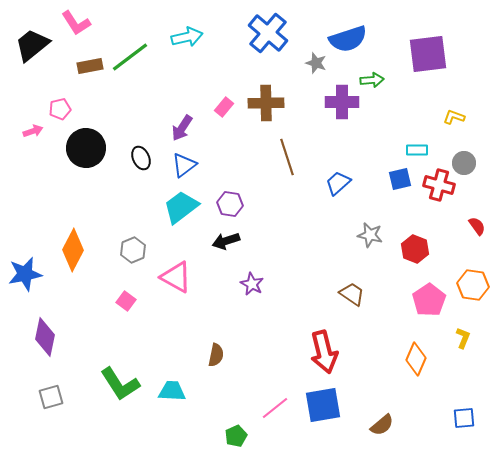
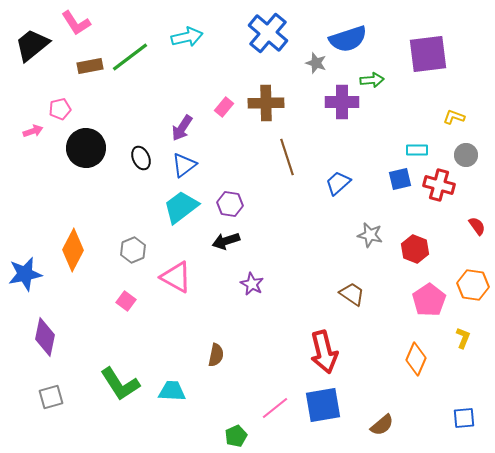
gray circle at (464, 163): moved 2 px right, 8 px up
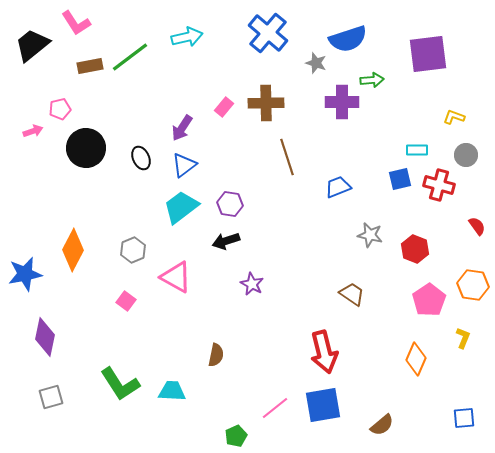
blue trapezoid at (338, 183): moved 4 px down; rotated 20 degrees clockwise
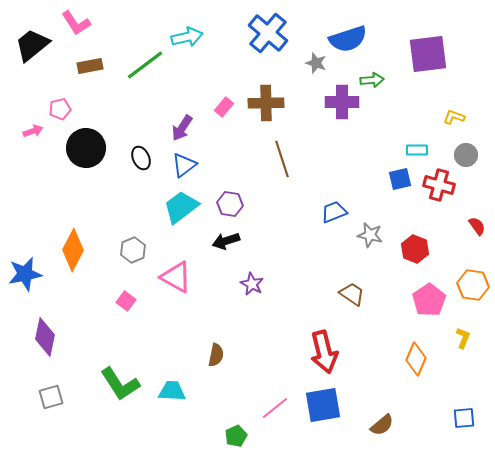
green line at (130, 57): moved 15 px right, 8 px down
brown line at (287, 157): moved 5 px left, 2 px down
blue trapezoid at (338, 187): moved 4 px left, 25 px down
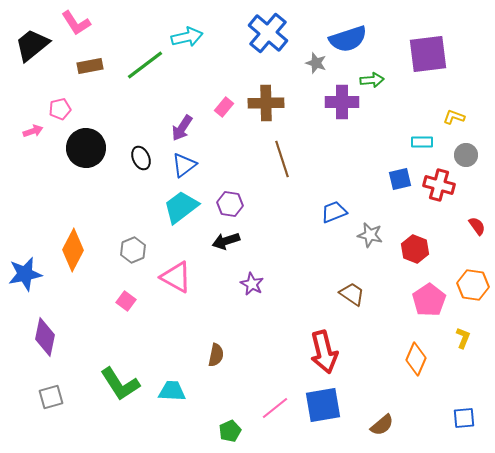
cyan rectangle at (417, 150): moved 5 px right, 8 px up
green pentagon at (236, 436): moved 6 px left, 5 px up
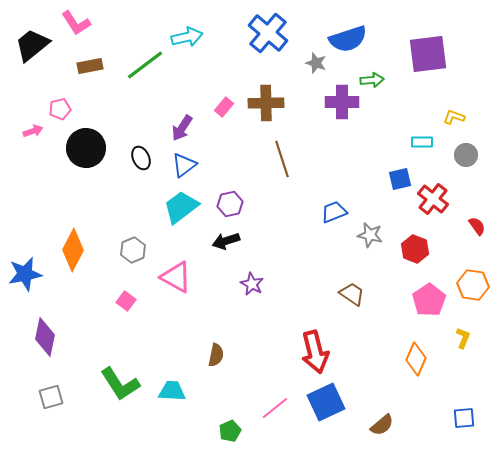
red cross at (439, 185): moved 6 px left, 14 px down; rotated 24 degrees clockwise
purple hexagon at (230, 204): rotated 20 degrees counterclockwise
red arrow at (324, 352): moved 9 px left
blue square at (323, 405): moved 3 px right, 3 px up; rotated 15 degrees counterclockwise
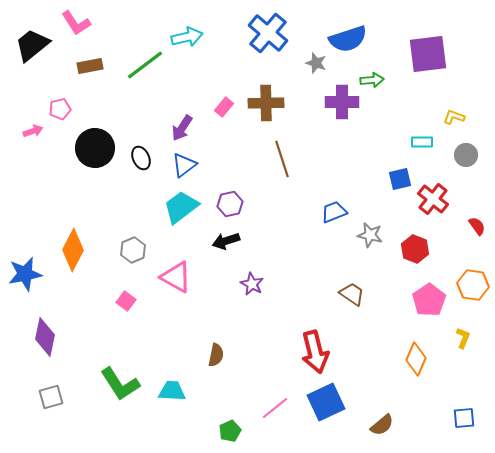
black circle at (86, 148): moved 9 px right
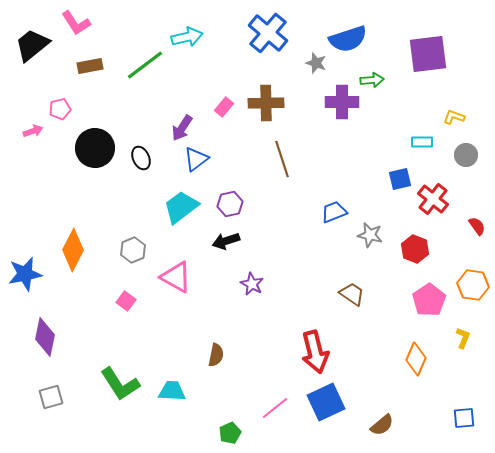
blue triangle at (184, 165): moved 12 px right, 6 px up
green pentagon at (230, 431): moved 2 px down
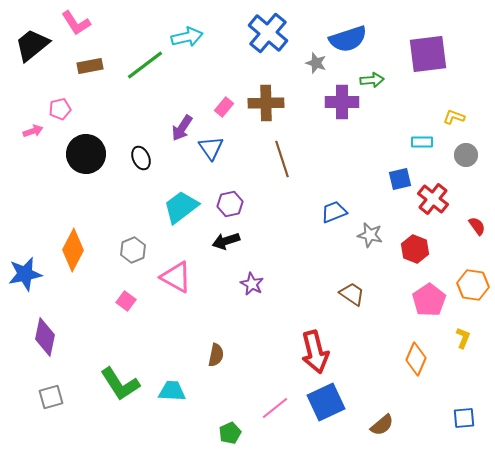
black circle at (95, 148): moved 9 px left, 6 px down
blue triangle at (196, 159): moved 15 px right, 11 px up; rotated 28 degrees counterclockwise
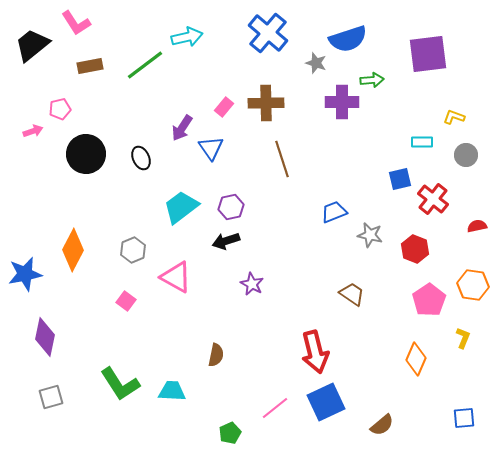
purple hexagon at (230, 204): moved 1 px right, 3 px down
red semicircle at (477, 226): rotated 66 degrees counterclockwise
